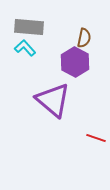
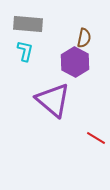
gray rectangle: moved 1 px left, 3 px up
cyan L-shape: moved 3 px down; rotated 55 degrees clockwise
red line: rotated 12 degrees clockwise
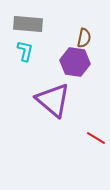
purple hexagon: rotated 20 degrees counterclockwise
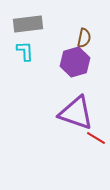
gray rectangle: rotated 12 degrees counterclockwise
cyan L-shape: rotated 15 degrees counterclockwise
purple hexagon: rotated 24 degrees counterclockwise
purple triangle: moved 23 px right, 13 px down; rotated 21 degrees counterclockwise
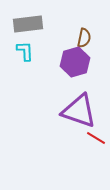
purple triangle: moved 3 px right, 2 px up
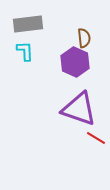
brown semicircle: rotated 18 degrees counterclockwise
purple hexagon: rotated 20 degrees counterclockwise
purple triangle: moved 2 px up
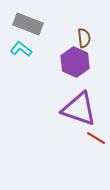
gray rectangle: rotated 28 degrees clockwise
cyan L-shape: moved 4 px left, 2 px up; rotated 50 degrees counterclockwise
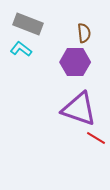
brown semicircle: moved 5 px up
purple hexagon: rotated 24 degrees counterclockwise
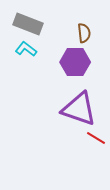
cyan L-shape: moved 5 px right
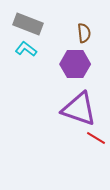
purple hexagon: moved 2 px down
